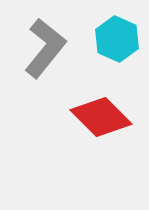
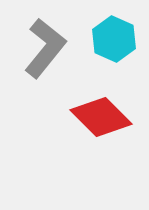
cyan hexagon: moved 3 px left
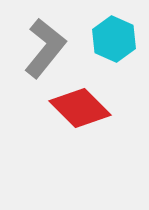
red diamond: moved 21 px left, 9 px up
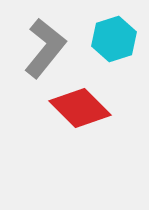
cyan hexagon: rotated 18 degrees clockwise
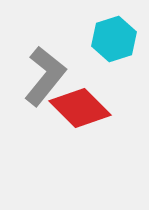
gray L-shape: moved 28 px down
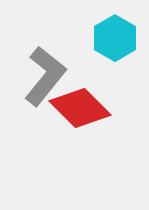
cyan hexagon: moved 1 px right, 1 px up; rotated 12 degrees counterclockwise
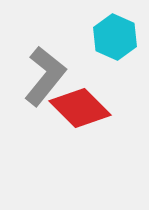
cyan hexagon: moved 1 px up; rotated 6 degrees counterclockwise
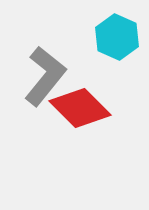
cyan hexagon: moved 2 px right
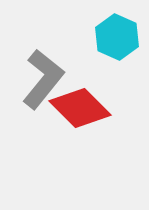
gray L-shape: moved 2 px left, 3 px down
